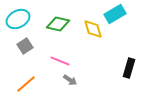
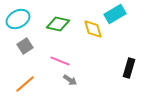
orange line: moved 1 px left
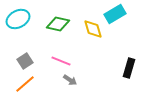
gray square: moved 15 px down
pink line: moved 1 px right
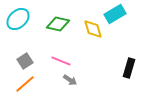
cyan ellipse: rotated 15 degrees counterclockwise
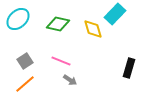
cyan rectangle: rotated 15 degrees counterclockwise
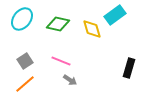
cyan rectangle: moved 1 px down; rotated 10 degrees clockwise
cyan ellipse: moved 4 px right; rotated 10 degrees counterclockwise
yellow diamond: moved 1 px left
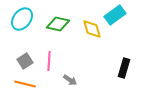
pink line: moved 12 px left; rotated 72 degrees clockwise
black rectangle: moved 5 px left
orange line: rotated 55 degrees clockwise
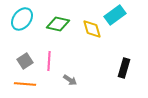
orange line: rotated 10 degrees counterclockwise
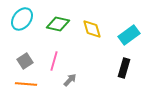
cyan rectangle: moved 14 px right, 20 px down
pink line: moved 5 px right; rotated 12 degrees clockwise
gray arrow: rotated 80 degrees counterclockwise
orange line: moved 1 px right
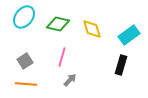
cyan ellipse: moved 2 px right, 2 px up
pink line: moved 8 px right, 4 px up
black rectangle: moved 3 px left, 3 px up
